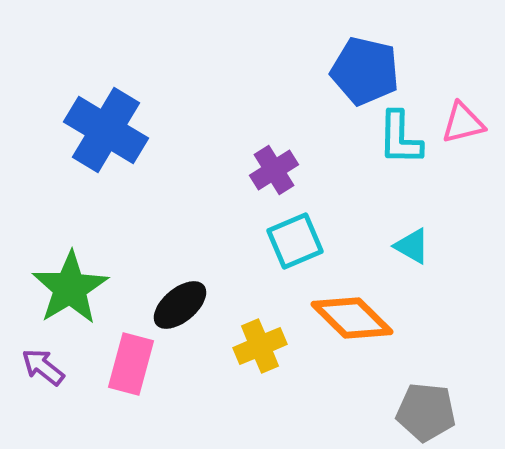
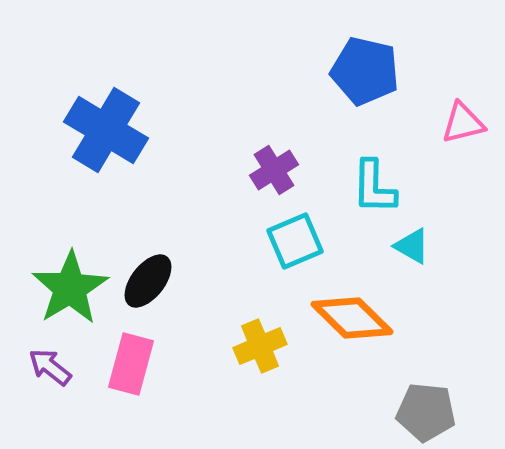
cyan L-shape: moved 26 px left, 49 px down
black ellipse: moved 32 px left, 24 px up; rotated 12 degrees counterclockwise
purple arrow: moved 7 px right
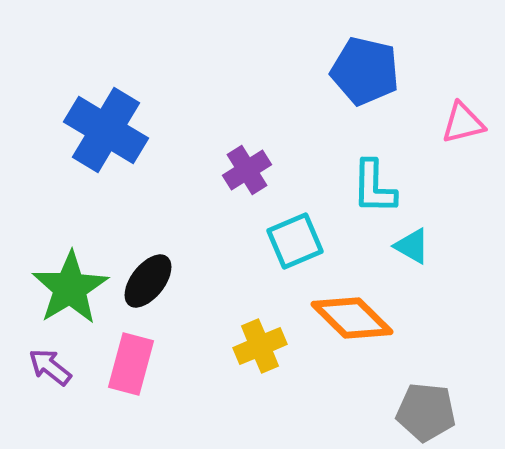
purple cross: moved 27 px left
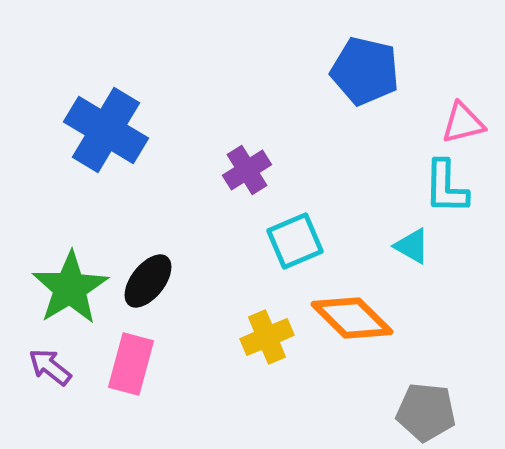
cyan L-shape: moved 72 px right
yellow cross: moved 7 px right, 9 px up
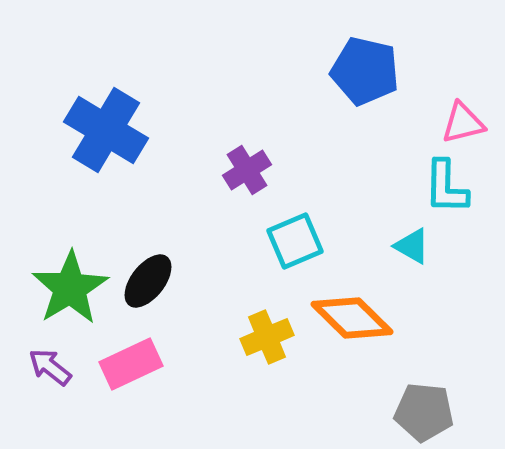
pink rectangle: rotated 50 degrees clockwise
gray pentagon: moved 2 px left
